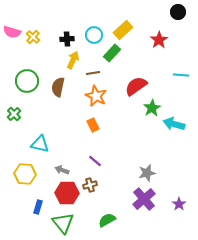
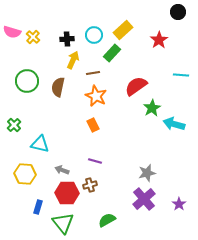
green cross: moved 11 px down
purple line: rotated 24 degrees counterclockwise
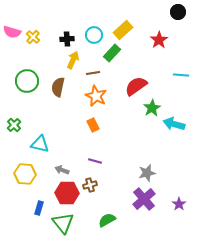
blue rectangle: moved 1 px right, 1 px down
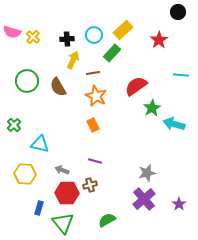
brown semicircle: rotated 42 degrees counterclockwise
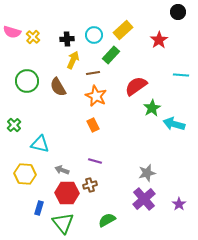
green rectangle: moved 1 px left, 2 px down
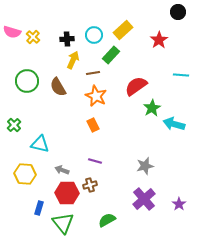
gray star: moved 2 px left, 7 px up
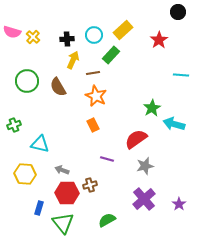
red semicircle: moved 53 px down
green cross: rotated 24 degrees clockwise
purple line: moved 12 px right, 2 px up
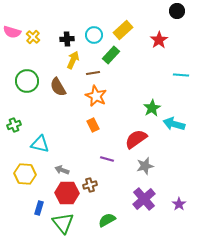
black circle: moved 1 px left, 1 px up
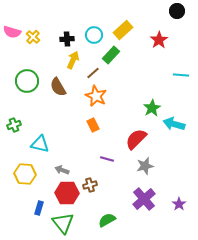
brown line: rotated 32 degrees counterclockwise
red semicircle: rotated 10 degrees counterclockwise
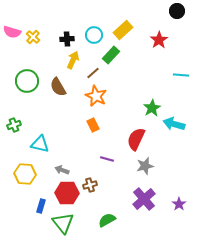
red semicircle: rotated 20 degrees counterclockwise
blue rectangle: moved 2 px right, 2 px up
